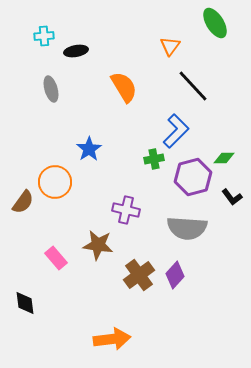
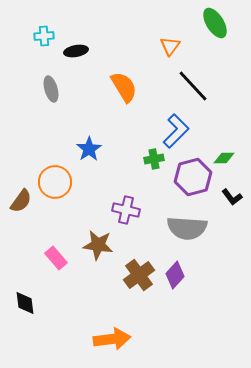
brown semicircle: moved 2 px left, 1 px up
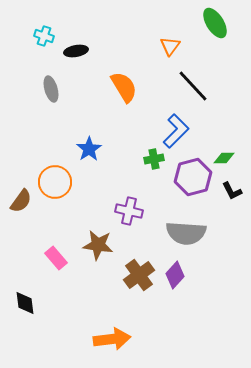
cyan cross: rotated 24 degrees clockwise
black L-shape: moved 6 px up; rotated 10 degrees clockwise
purple cross: moved 3 px right, 1 px down
gray semicircle: moved 1 px left, 5 px down
